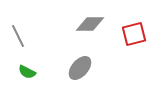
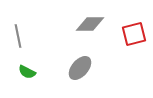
gray line: rotated 15 degrees clockwise
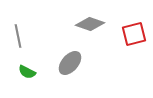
gray diamond: rotated 20 degrees clockwise
gray ellipse: moved 10 px left, 5 px up
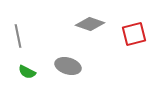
gray ellipse: moved 2 px left, 3 px down; rotated 65 degrees clockwise
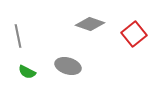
red square: rotated 25 degrees counterclockwise
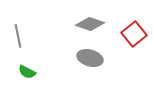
gray ellipse: moved 22 px right, 8 px up
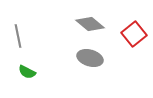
gray diamond: rotated 20 degrees clockwise
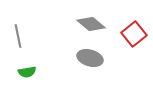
gray diamond: moved 1 px right
green semicircle: rotated 36 degrees counterclockwise
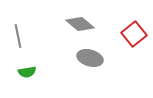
gray diamond: moved 11 px left
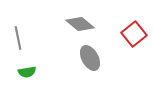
gray line: moved 2 px down
gray ellipse: rotated 45 degrees clockwise
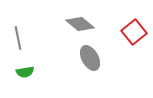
red square: moved 2 px up
green semicircle: moved 2 px left
